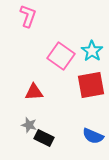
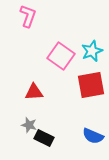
cyan star: rotated 15 degrees clockwise
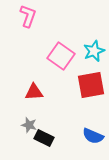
cyan star: moved 2 px right
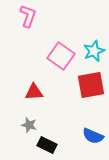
black rectangle: moved 3 px right, 7 px down
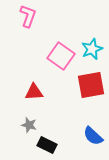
cyan star: moved 2 px left, 2 px up
blue semicircle: rotated 20 degrees clockwise
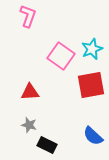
red triangle: moved 4 px left
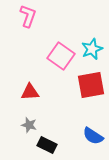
blue semicircle: rotated 10 degrees counterclockwise
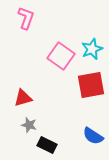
pink L-shape: moved 2 px left, 2 px down
red triangle: moved 7 px left, 6 px down; rotated 12 degrees counterclockwise
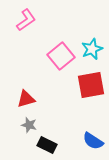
pink L-shape: moved 2 px down; rotated 35 degrees clockwise
pink square: rotated 16 degrees clockwise
red triangle: moved 3 px right, 1 px down
blue semicircle: moved 5 px down
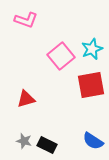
pink L-shape: rotated 55 degrees clockwise
gray star: moved 5 px left, 16 px down
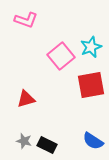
cyan star: moved 1 px left, 2 px up
